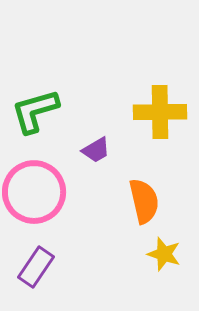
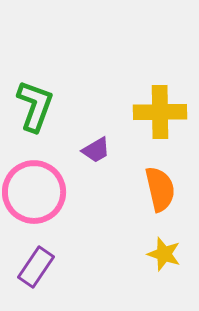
green L-shape: moved 5 px up; rotated 126 degrees clockwise
orange semicircle: moved 16 px right, 12 px up
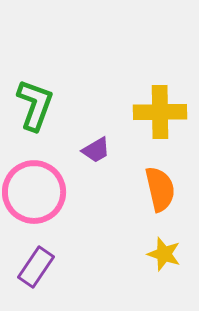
green L-shape: moved 1 px up
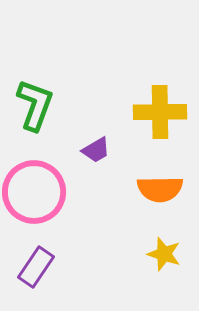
orange semicircle: rotated 102 degrees clockwise
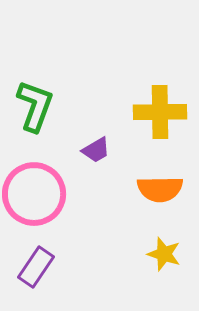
green L-shape: moved 1 px down
pink circle: moved 2 px down
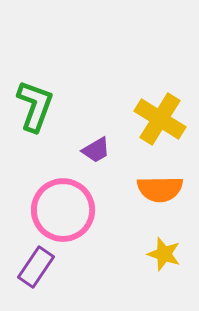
yellow cross: moved 7 px down; rotated 33 degrees clockwise
pink circle: moved 29 px right, 16 px down
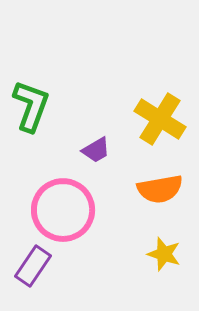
green L-shape: moved 4 px left
orange semicircle: rotated 9 degrees counterclockwise
purple rectangle: moved 3 px left, 1 px up
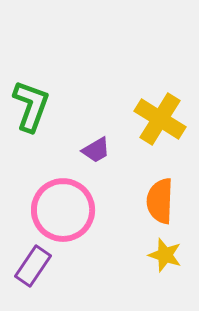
orange semicircle: moved 12 px down; rotated 102 degrees clockwise
yellow star: moved 1 px right, 1 px down
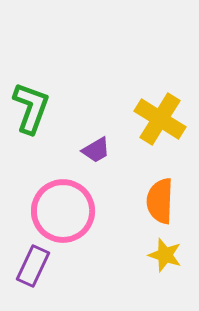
green L-shape: moved 2 px down
pink circle: moved 1 px down
purple rectangle: rotated 9 degrees counterclockwise
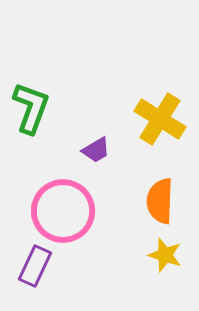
purple rectangle: moved 2 px right
